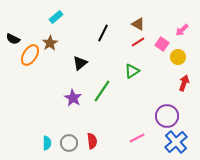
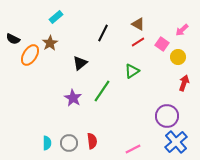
pink line: moved 4 px left, 11 px down
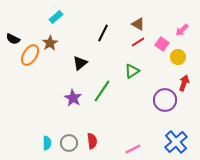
purple circle: moved 2 px left, 16 px up
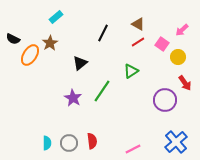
green triangle: moved 1 px left
red arrow: moved 1 px right; rotated 126 degrees clockwise
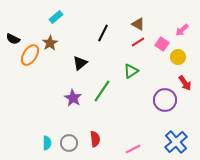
red semicircle: moved 3 px right, 2 px up
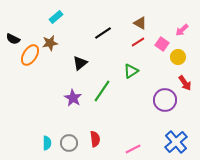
brown triangle: moved 2 px right, 1 px up
black line: rotated 30 degrees clockwise
brown star: rotated 21 degrees clockwise
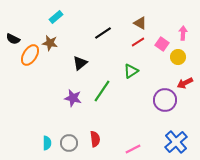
pink arrow: moved 1 px right, 3 px down; rotated 136 degrees clockwise
brown star: rotated 21 degrees clockwise
red arrow: rotated 98 degrees clockwise
purple star: rotated 18 degrees counterclockwise
